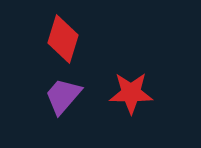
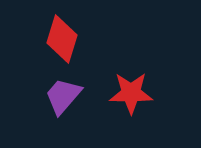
red diamond: moved 1 px left
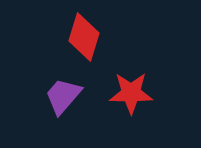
red diamond: moved 22 px right, 2 px up
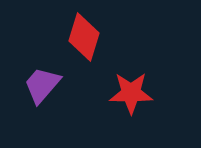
purple trapezoid: moved 21 px left, 11 px up
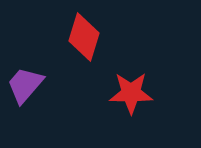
purple trapezoid: moved 17 px left
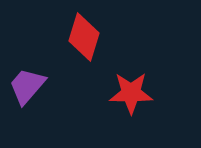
purple trapezoid: moved 2 px right, 1 px down
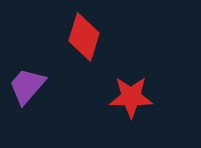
red star: moved 4 px down
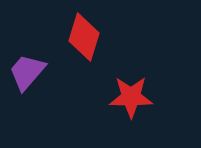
purple trapezoid: moved 14 px up
